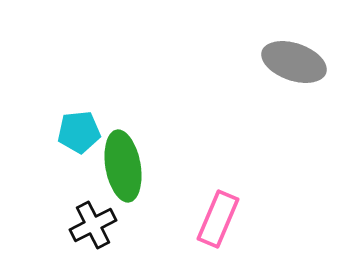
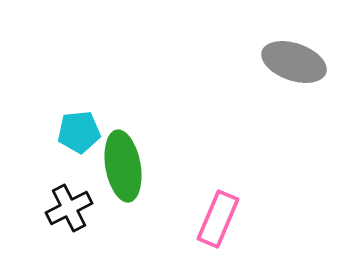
black cross: moved 24 px left, 17 px up
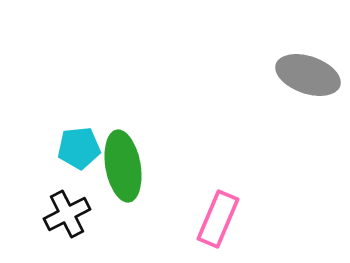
gray ellipse: moved 14 px right, 13 px down
cyan pentagon: moved 16 px down
black cross: moved 2 px left, 6 px down
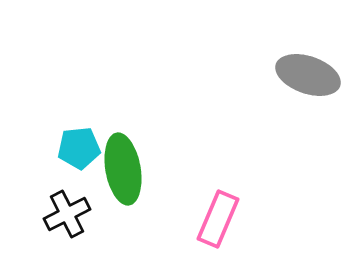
green ellipse: moved 3 px down
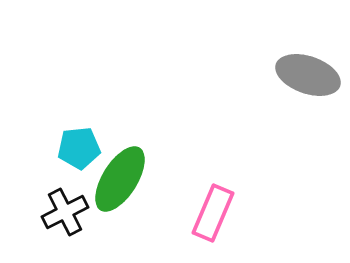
green ellipse: moved 3 px left, 10 px down; rotated 42 degrees clockwise
black cross: moved 2 px left, 2 px up
pink rectangle: moved 5 px left, 6 px up
